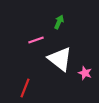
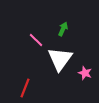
green arrow: moved 4 px right, 7 px down
pink line: rotated 63 degrees clockwise
white triangle: rotated 28 degrees clockwise
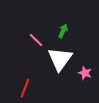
green arrow: moved 2 px down
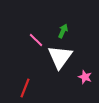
white triangle: moved 2 px up
pink star: moved 4 px down
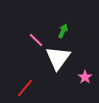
white triangle: moved 2 px left, 1 px down
pink star: rotated 16 degrees clockwise
red line: rotated 18 degrees clockwise
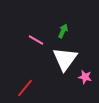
pink line: rotated 14 degrees counterclockwise
white triangle: moved 7 px right, 1 px down
pink star: rotated 24 degrees counterclockwise
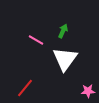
pink star: moved 3 px right, 14 px down; rotated 16 degrees counterclockwise
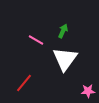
red line: moved 1 px left, 5 px up
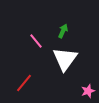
pink line: moved 1 px down; rotated 21 degrees clockwise
pink star: rotated 16 degrees counterclockwise
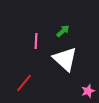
green arrow: rotated 24 degrees clockwise
pink line: rotated 42 degrees clockwise
white triangle: rotated 24 degrees counterclockwise
